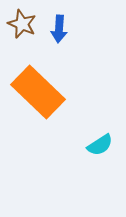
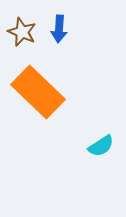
brown star: moved 8 px down
cyan semicircle: moved 1 px right, 1 px down
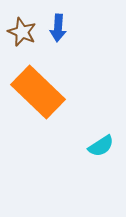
blue arrow: moved 1 px left, 1 px up
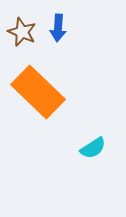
cyan semicircle: moved 8 px left, 2 px down
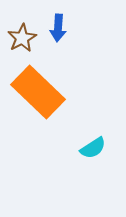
brown star: moved 6 px down; rotated 20 degrees clockwise
